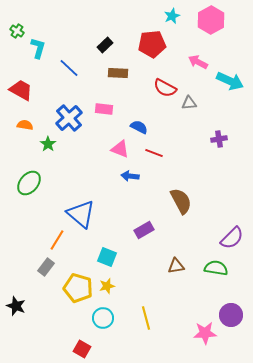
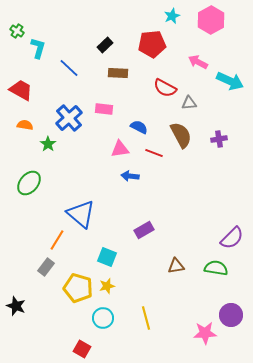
pink triangle: rotated 30 degrees counterclockwise
brown semicircle: moved 66 px up
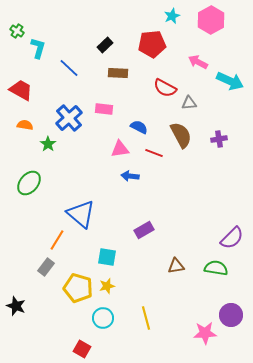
cyan square: rotated 12 degrees counterclockwise
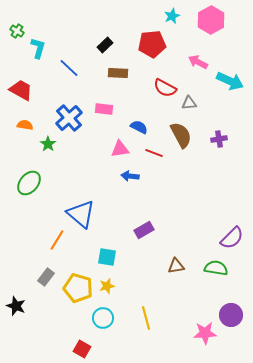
gray rectangle: moved 10 px down
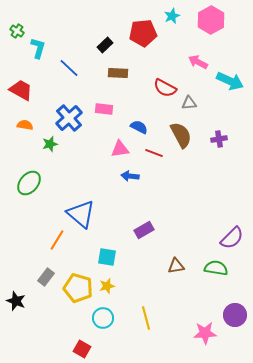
red pentagon: moved 9 px left, 11 px up
green star: moved 2 px right; rotated 21 degrees clockwise
black star: moved 5 px up
purple circle: moved 4 px right
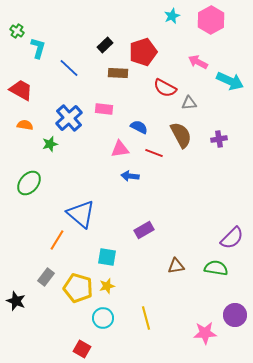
red pentagon: moved 19 px down; rotated 12 degrees counterclockwise
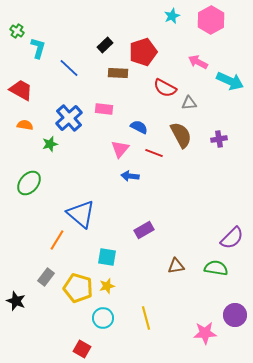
pink triangle: rotated 42 degrees counterclockwise
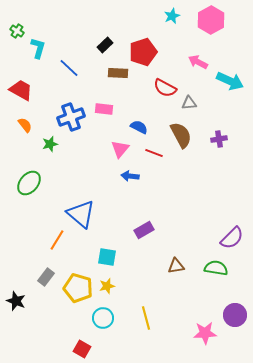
blue cross: moved 2 px right, 1 px up; rotated 20 degrees clockwise
orange semicircle: rotated 42 degrees clockwise
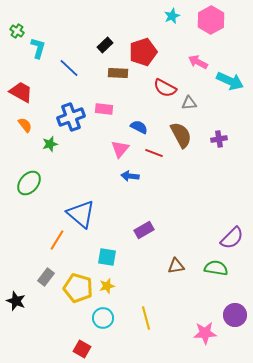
red trapezoid: moved 2 px down
